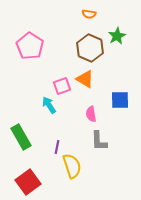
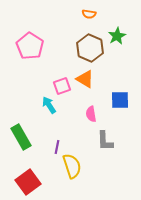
gray L-shape: moved 6 px right
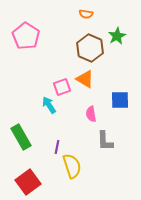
orange semicircle: moved 3 px left
pink pentagon: moved 4 px left, 10 px up
pink square: moved 1 px down
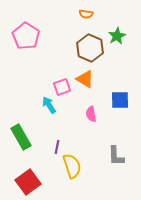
gray L-shape: moved 11 px right, 15 px down
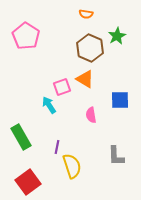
pink semicircle: moved 1 px down
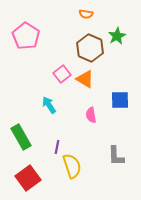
pink square: moved 13 px up; rotated 18 degrees counterclockwise
red square: moved 4 px up
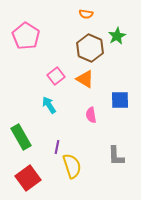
pink square: moved 6 px left, 2 px down
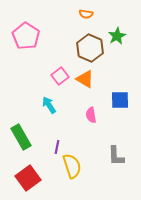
pink square: moved 4 px right
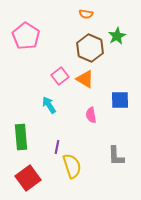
green rectangle: rotated 25 degrees clockwise
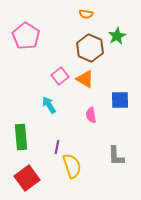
red square: moved 1 px left
